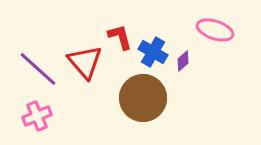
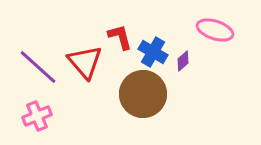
purple line: moved 2 px up
brown circle: moved 4 px up
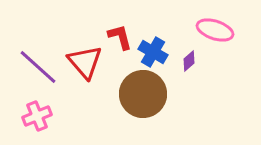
purple diamond: moved 6 px right
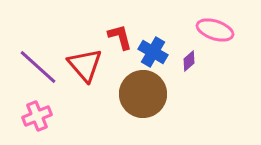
red triangle: moved 3 px down
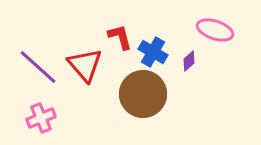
pink cross: moved 4 px right, 2 px down
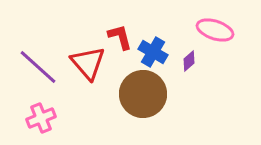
red triangle: moved 3 px right, 2 px up
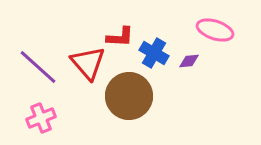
red L-shape: rotated 108 degrees clockwise
blue cross: moved 1 px right, 1 px down
purple diamond: rotated 35 degrees clockwise
brown circle: moved 14 px left, 2 px down
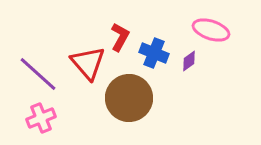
pink ellipse: moved 4 px left
red L-shape: rotated 64 degrees counterclockwise
blue cross: rotated 8 degrees counterclockwise
purple diamond: rotated 30 degrees counterclockwise
purple line: moved 7 px down
brown circle: moved 2 px down
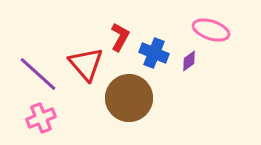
red triangle: moved 2 px left, 1 px down
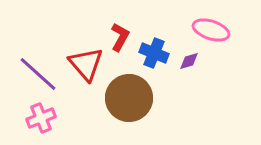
purple diamond: rotated 20 degrees clockwise
